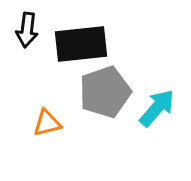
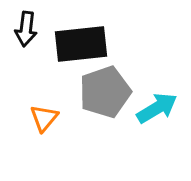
black arrow: moved 1 px left, 1 px up
cyan arrow: rotated 18 degrees clockwise
orange triangle: moved 3 px left, 5 px up; rotated 36 degrees counterclockwise
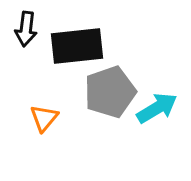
black rectangle: moved 4 px left, 2 px down
gray pentagon: moved 5 px right
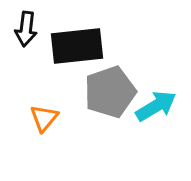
cyan arrow: moved 1 px left, 2 px up
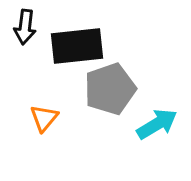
black arrow: moved 1 px left, 2 px up
gray pentagon: moved 3 px up
cyan arrow: moved 1 px right, 18 px down
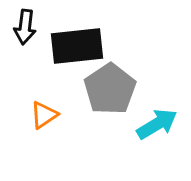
gray pentagon: rotated 15 degrees counterclockwise
orange triangle: moved 3 px up; rotated 16 degrees clockwise
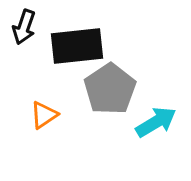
black arrow: moved 1 px left; rotated 12 degrees clockwise
cyan arrow: moved 1 px left, 2 px up
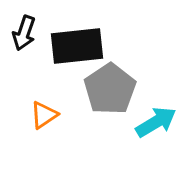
black arrow: moved 6 px down
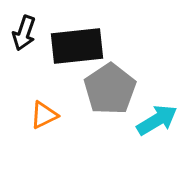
orange triangle: rotated 8 degrees clockwise
cyan arrow: moved 1 px right, 2 px up
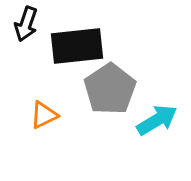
black arrow: moved 2 px right, 9 px up
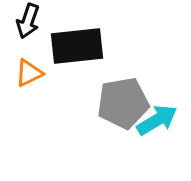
black arrow: moved 2 px right, 3 px up
gray pentagon: moved 13 px right, 14 px down; rotated 24 degrees clockwise
orange triangle: moved 15 px left, 42 px up
